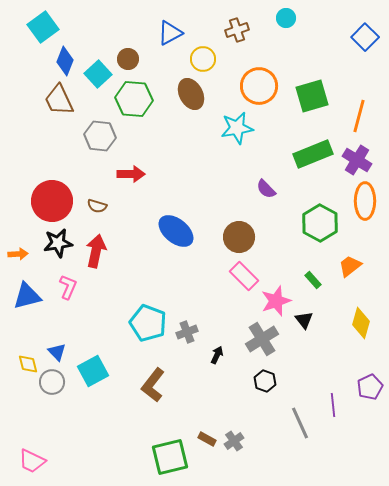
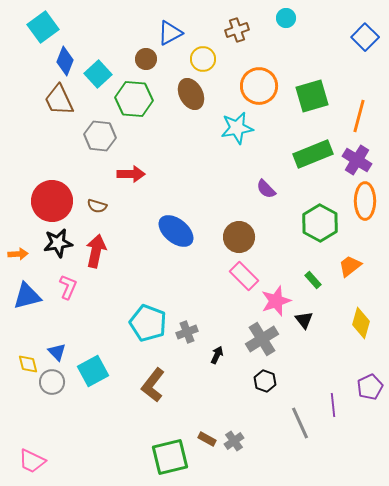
brown circle at (128, 59): moved 18 px right
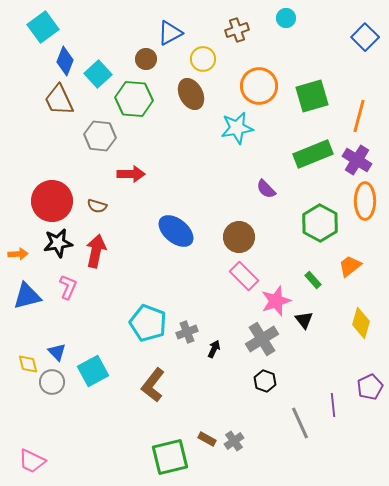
black arrow at (217, 355): moved 3 px left, 6 px up
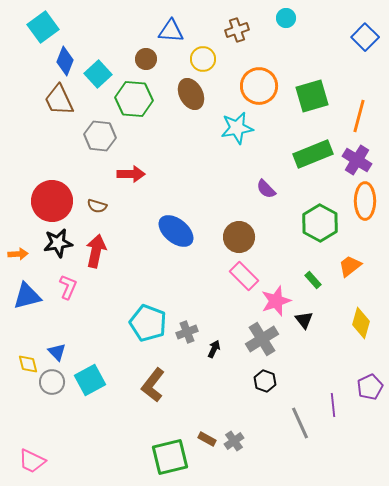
blue triangle at (170, 33): moved 1 px right, 2 px up; rotated 32 degrees clockwise
cyan square at (93, 371): moved 3 px left, 9 px down
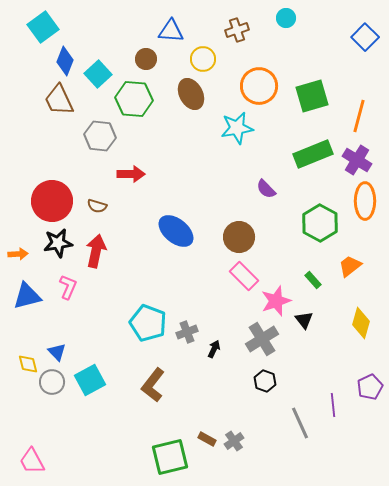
pink trapezoid at (32, 461): rotated 36 degrees clockwise
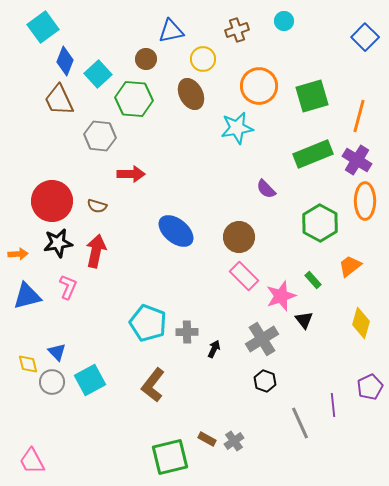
cyan circle at (286, 18): moved 2 px left, 3 px down
blue triangle at (171, 31): rotated 16 degrees counterclockwise
pink star at (276, 301): moved 5 px right, 5 px up
gray cross at (187, 332): rotated 20 degrees clockwise
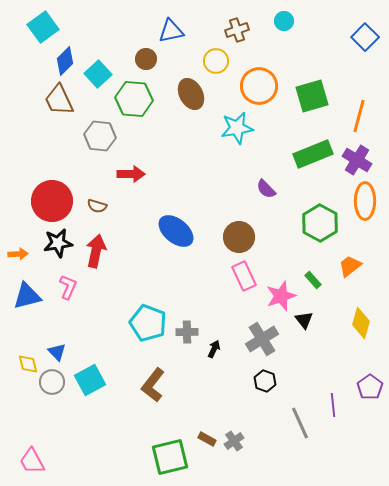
yellow circle at (203, 59): moved 13 px right, 2 px down
blue diamond at (65, 61): rotated 24 degrees clockwise
pink rectangle at (244, 276): rotated 20 degrees clockwise
purple pentagon at (370, 387): rotated 10 degrees counterclockwise
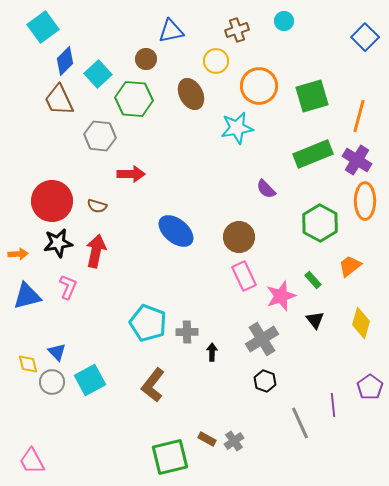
black triangle at (304, 320): moved 11 px right
black arrow at (214, 349): moved 2 px left, 3 px down; rotated 24 degrees counterclockwise
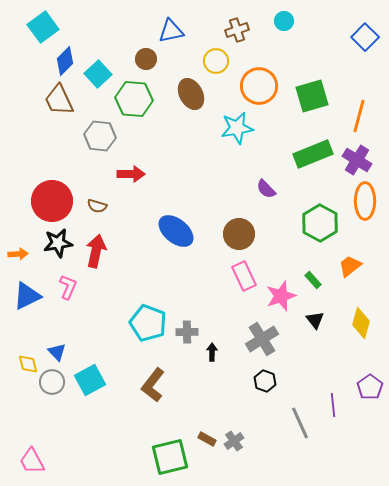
brown circle at (239, 237): moved 3 px up
blue triangle at (27, 296): rotated 12 degrees counterclockwise
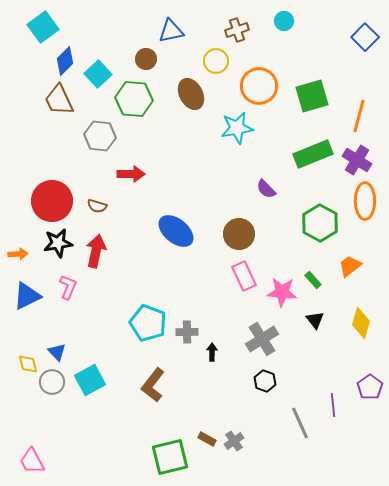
pink star at (281, 296): moved 1 px right, 4 px up; rotated 24 degrees clockwise
